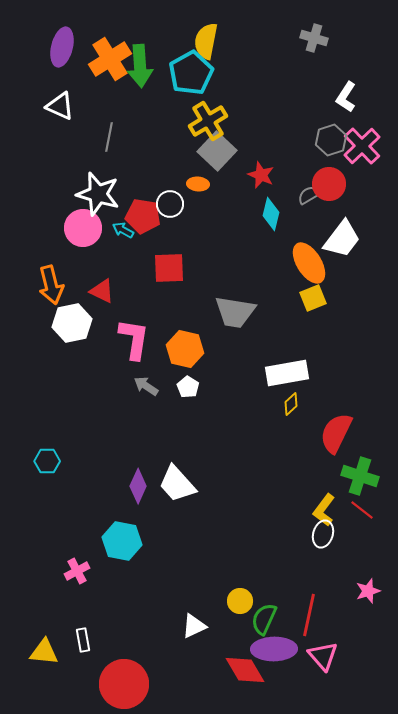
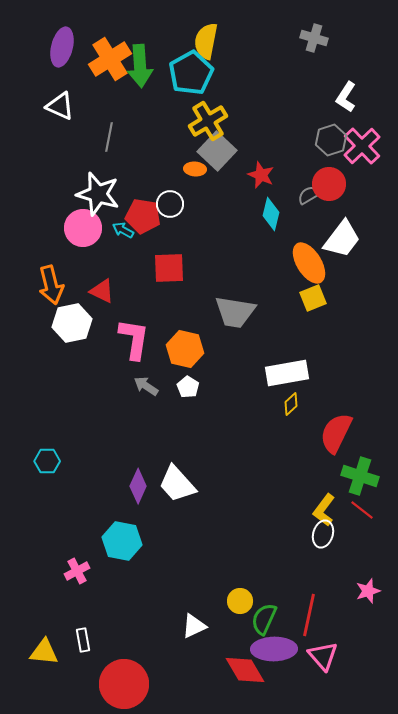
orange ellipse at (198, 184): moved 3 px left, 15 px up
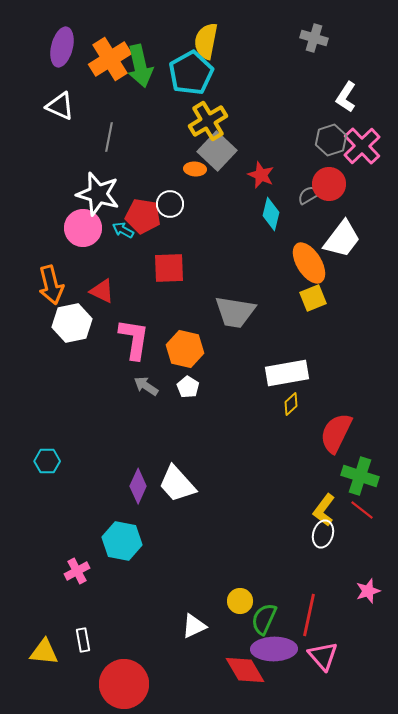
green arrow at (140, 66): rotated 9 degrees counterclockwise
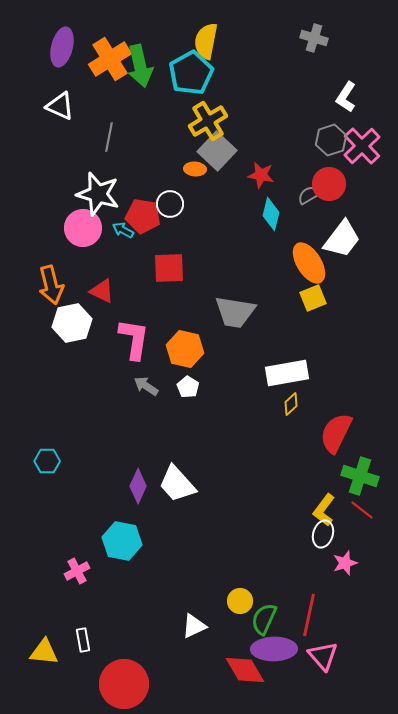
red star at (261, 175): rotated 12 degrees counterclockwise
pink star at (368, 591): moved 23 px left, 28 px up
